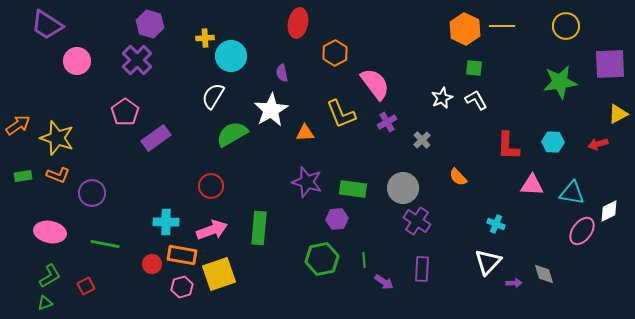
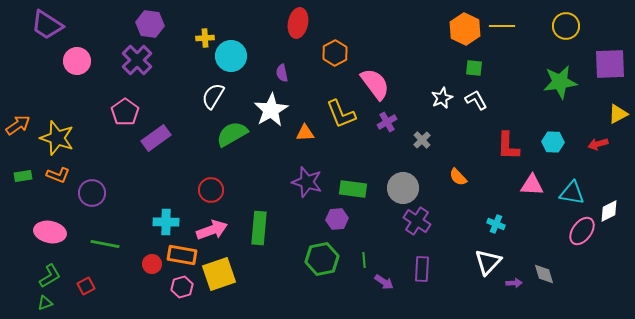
purple hexagon at (150, 24): rotated 8 degrees counterclockwise
red circle at (211, 186): moved 4 px down
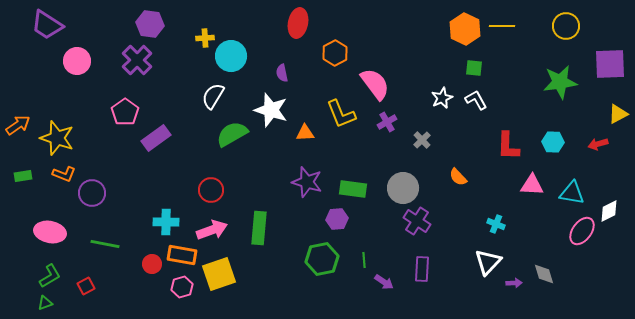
white star at (271, 110): rotated 24 degrees counterclockwise
orange L-shape at (58, 175): moved 6 px right, 1 px up
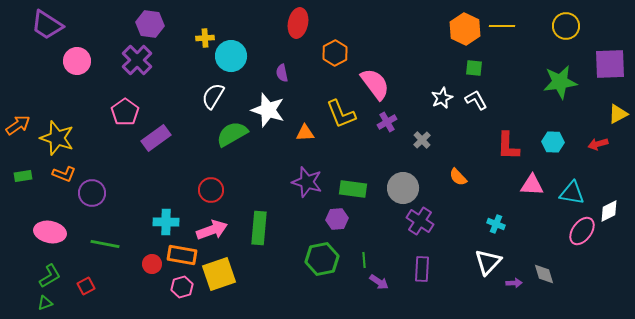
white star at (271, 110): moved 3 px left
purple cross at (417, 221): moved 3 px right
purple arrow at (384, 282): moved 5 px left
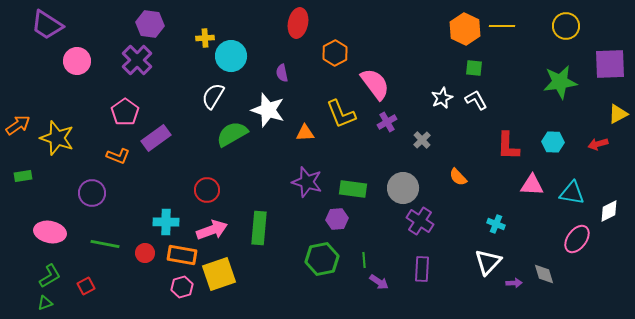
orange L-shape at (64, 174): moved 54 px right, 18 px up
red circle at (211, 190): moved 4 px left
pink ellipse at (582, 231): moved 5 px left, 8 px down
red circle at (152, 264): moved 7 px left, 11 px up
